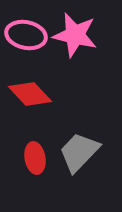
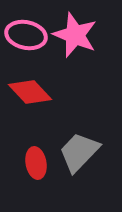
pink star: rotated 9 degrees clockwise
red diamond: moved 2 px up
red ellipse: moved 1 px right, 5 px down
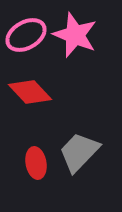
pink ellipse: rotated 42 degrees counterclockwise
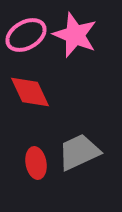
red diamond: rotated 18 degrees clockwise
gray trapezoid: rotated 21 degrees clockwise
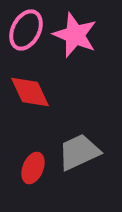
pink ellipse: moved 5 px up; rotated 33 degrees counterclockwise
red ellipse: moved 3 px left, 5 px down; rotated 32 degrees clockwise
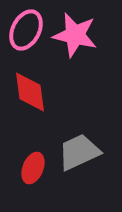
pink star: rotated 9 degrees counterclockwise
red diamond: rotated 18 degrees clockwise
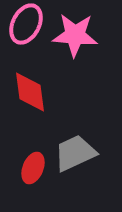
pink ellipse: moved 6 px up
pink star: rotated 9 degrees counterclockwise
gray trapezoid: moved 4 px left, 1 px down
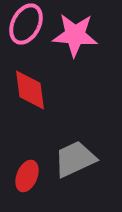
red diamond: moved 2 px up
gray trapezoid: moved 6 px down
red ellipse: moved 6 px left, 8 px down
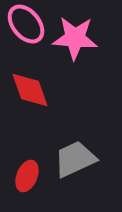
pink ellipse: rotated 66 degrees counterclockwise
pink star: moved 3 px down
red diamond: rotated 12 degrees counterclockwise
